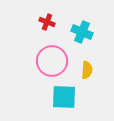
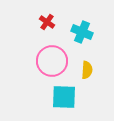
red cross: rotated 14 degrees clockwise
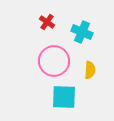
pink circle: moved 2 px right
yellow semicircle: moved 3 px right
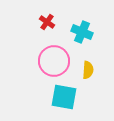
yellow semicircle: moved 2 px left
cyan square: rotated 8 degrees clockwise
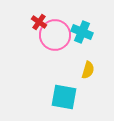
red cross: moved 8 px left
pink circle: moved 1 px right, 26 px up
yellow semicircle: rotated 12 degrees clockwise
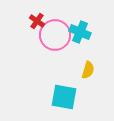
red cross: moved 2 px left, 1 px up
cyan cross: moved 2 px left
